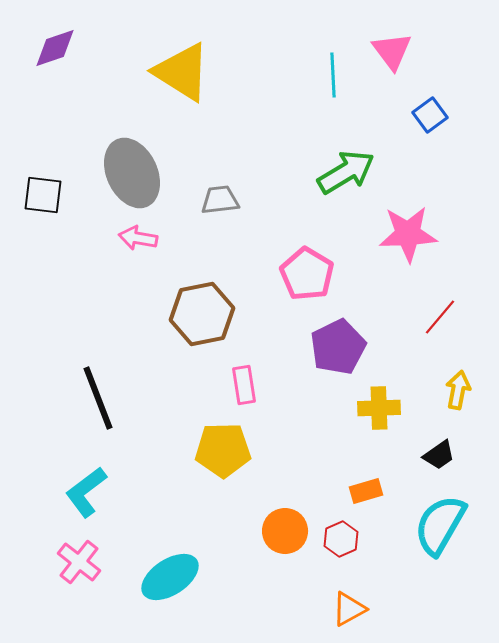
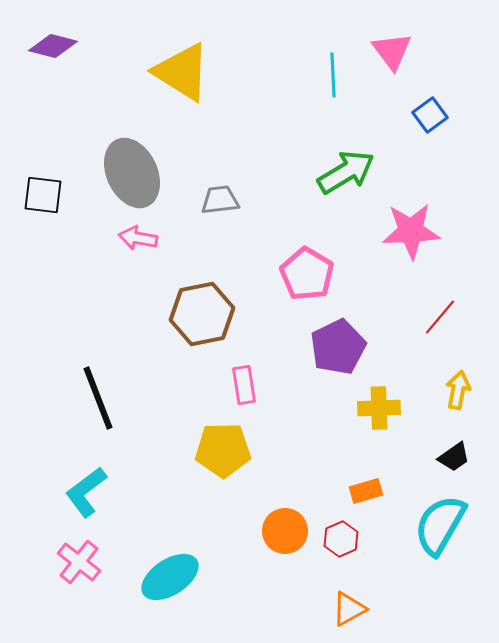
purple diamond: moved 2 px left, 2 px up; rotated 33 degrees clockwise
pink star: moved 3 px right, 3 px up
black trapezoid: moved 15 px right, 2 px down
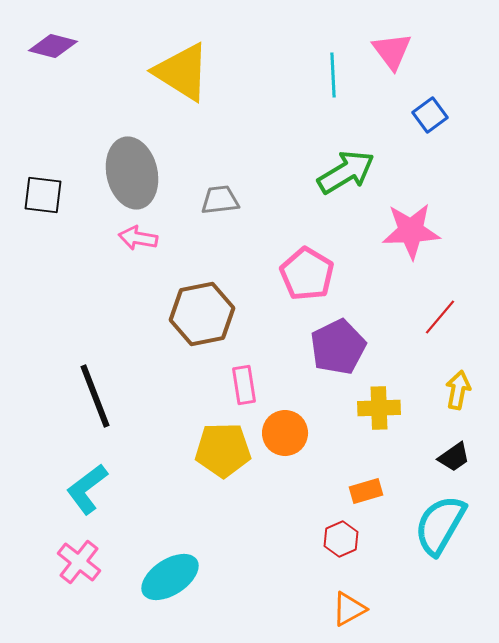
gray ellipse: rotated 12 degrees clockwise
black line: moved 3 px left, 2 px up
cyan L-shape: moved 1 px right, 3 px up
orange circle: moved 98 px up
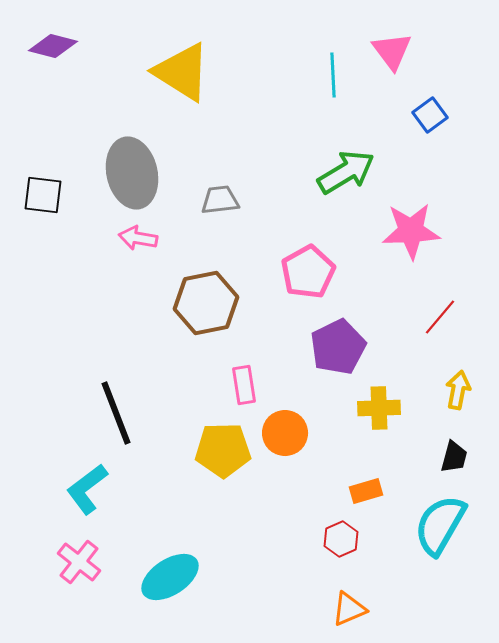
pink pentagon: moved 1 px right, 2 px up; rotated 12 degrees clockwise
brown hexagon: moved 4 px right, 11 px up
black line: moved 21 px right, 17 px down
black trapezoid: rotated 40 degrees counterclockwise
orange triangle: rotated 6 degrees clockwise
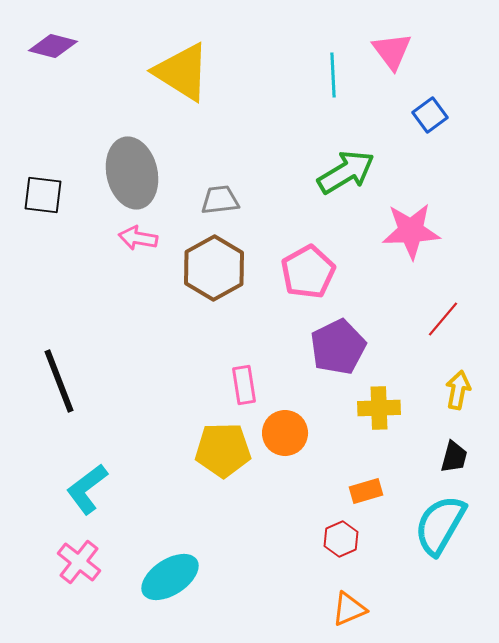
brown hexagon: moved 8 px right, 35 px up; rotated 18 degrees counterclockwise
red line: moved 3 px right, 2 px down
black line: moved 57 px left, 32 px up
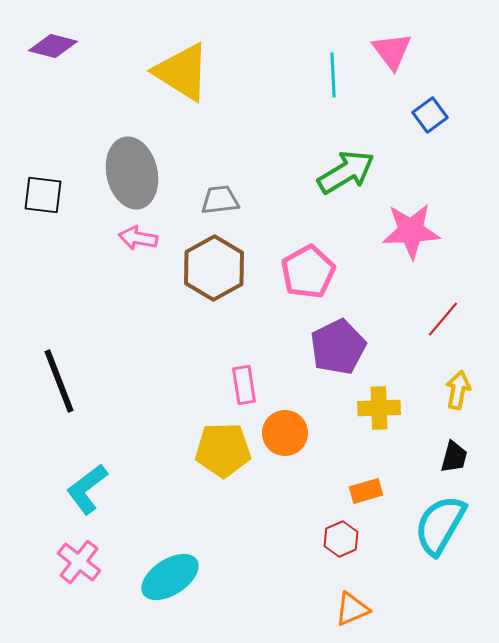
orange triangle: moved 3 px right
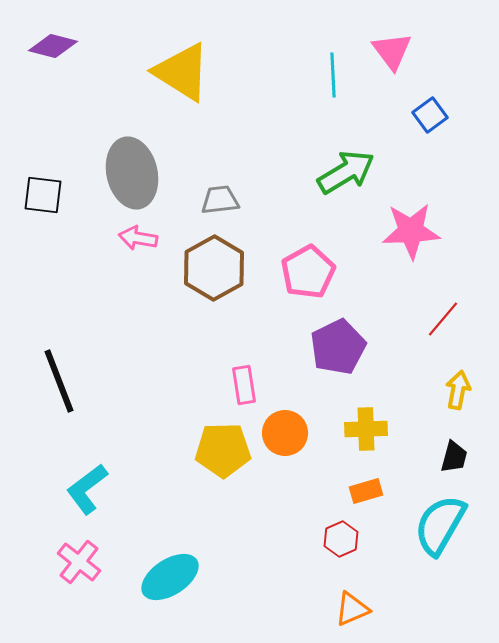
yellow cross: moved 13 px left, 21 px down
